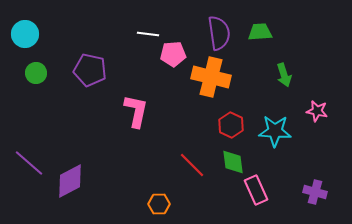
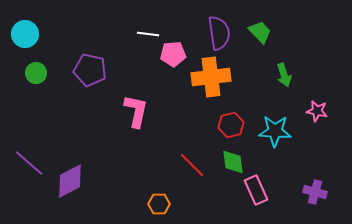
green trapezoid: rotated 50 degrees clockwise
orange cross: rotated 21 degrees counterclockwise
red hexagon: rotated 20 degrees clockwise
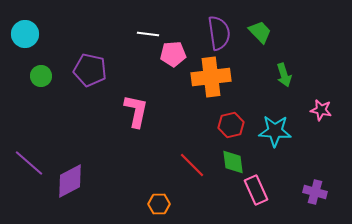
green circle: moved 5 px right, 3 px down
pink star: moved 4 px right, 1 px up
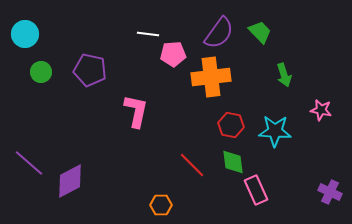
purple semicircle: rotated 44 degrees clockwise
green circle: moved 4 px up
red hexagon: rotated 25 degrees clockwise
purple cross: moved 15 px right; rotated 10 degrees clockwise
orange hexagon: moved 2 px right, 1 px down
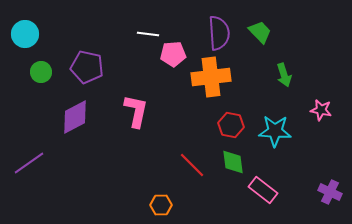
purple semicircle: rotated 40 degrees counterclockwise
purple pentagon: moved 3 px left, 3 px up
purple line: rotated 76 degrees counterclockwise
purple diamond: moved 5 px right, 64 px up
pink rectangle: moved 7 px right; rotated 28 degrees counterclockwise
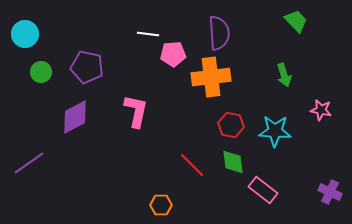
green trapezoid: moved 36 px right, 11 px up
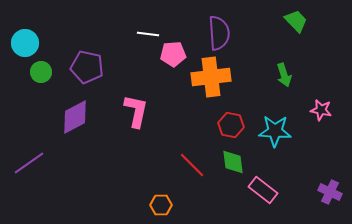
cyan circle: moved 9 px down
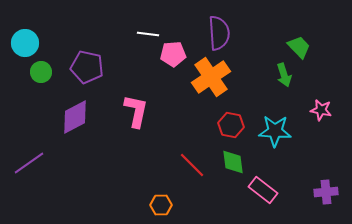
green trapezoid: moved 3 px right, 26 px down
orange cross: rotated 27 degrees counterclockwise
purple cross: moved 4 px left; rotated 30 degrees counterclockwise
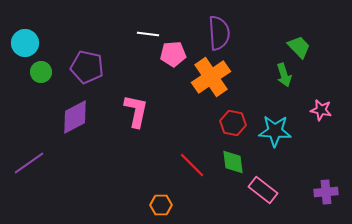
red hexagon: moved 2 px right, 2 px up
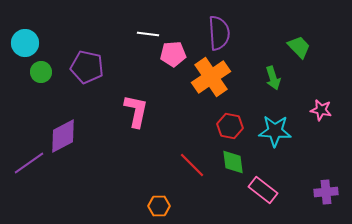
green arrow: moved 11 px left, 3 px down
purple diamond: moved 12 px left, 19 px down
red hexagon: moved 3 px left, 3 px down
orange hexagon: moved 2 px left, 1 px down
